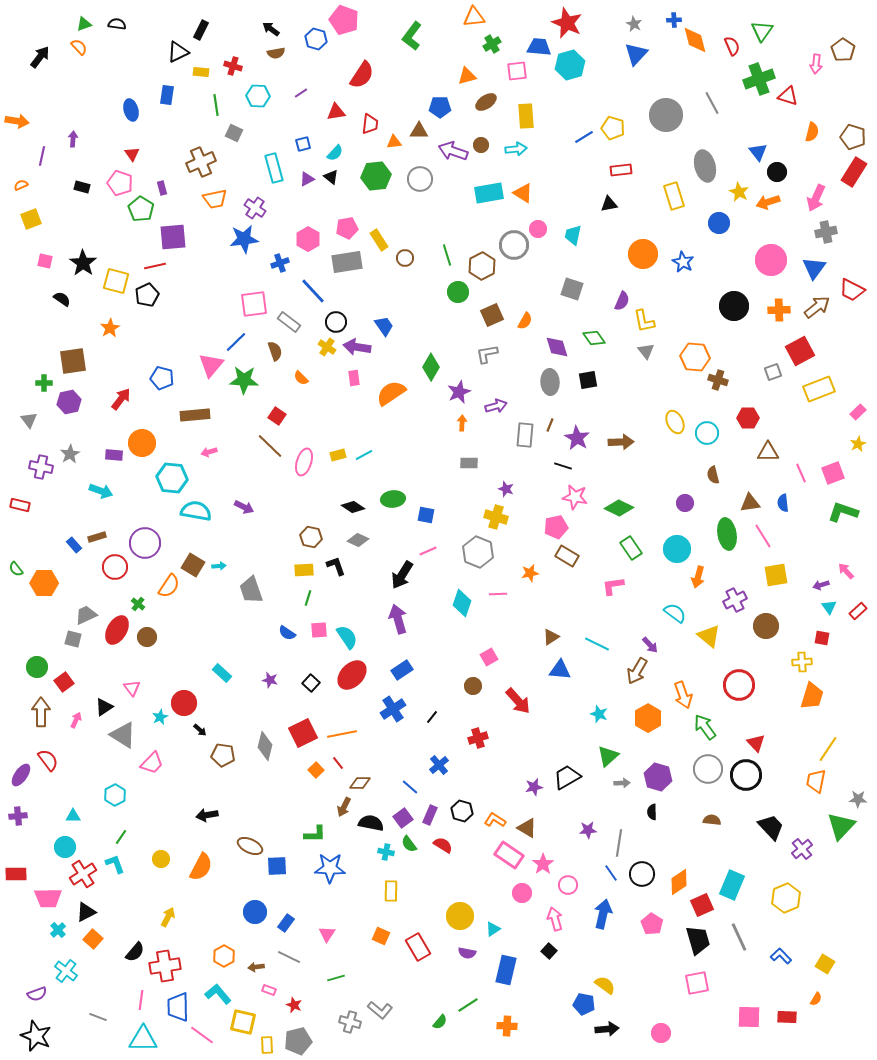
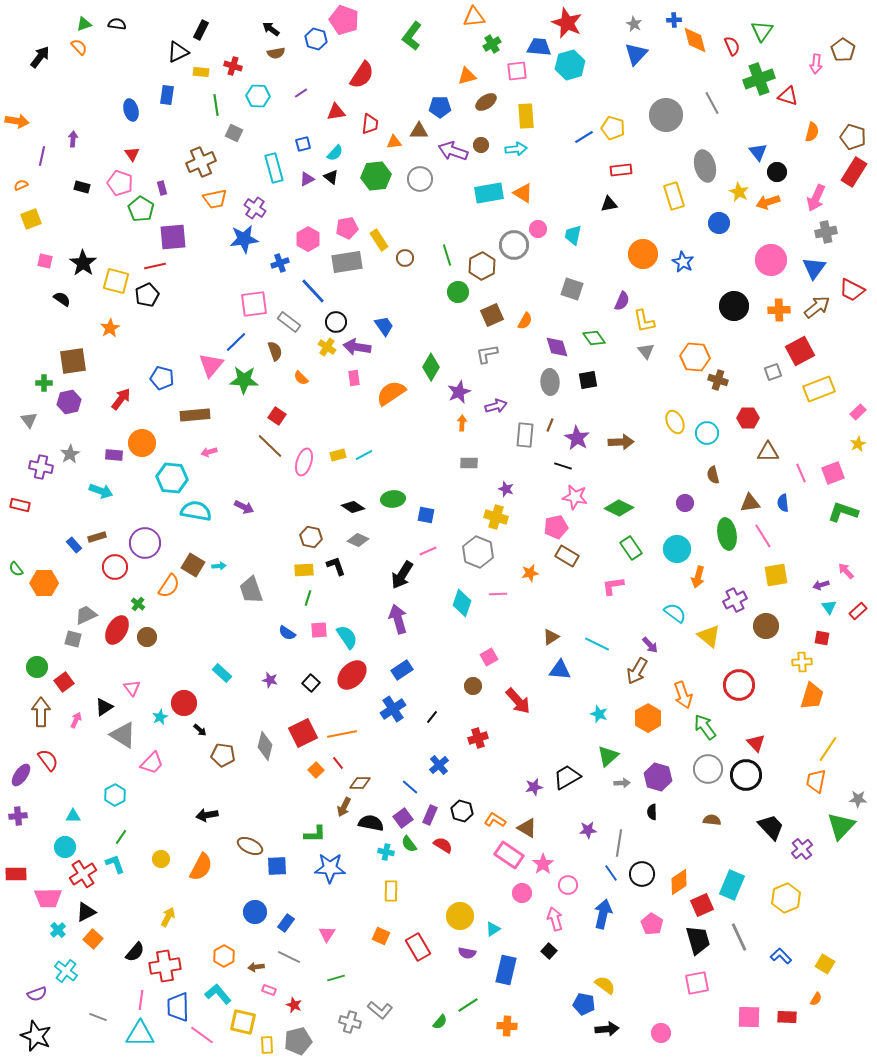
cyan triangle at (143, 1039): moved 3 px left, 5 px up
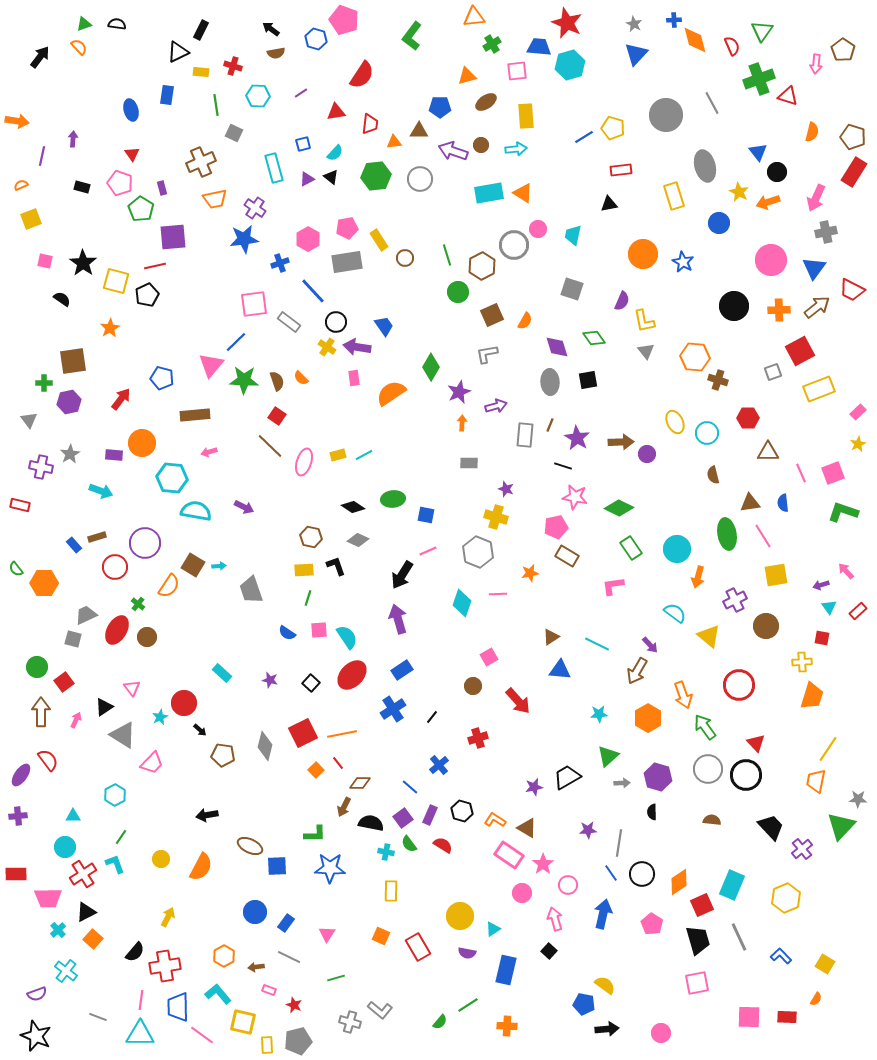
brown semicircle at (275, 351): moved 2 px right, 30 px down
purple circle at (685, 503): moved 38 px left, 49 px up
cyan star at (599, 714): rotated 24 degrees counterclockwise
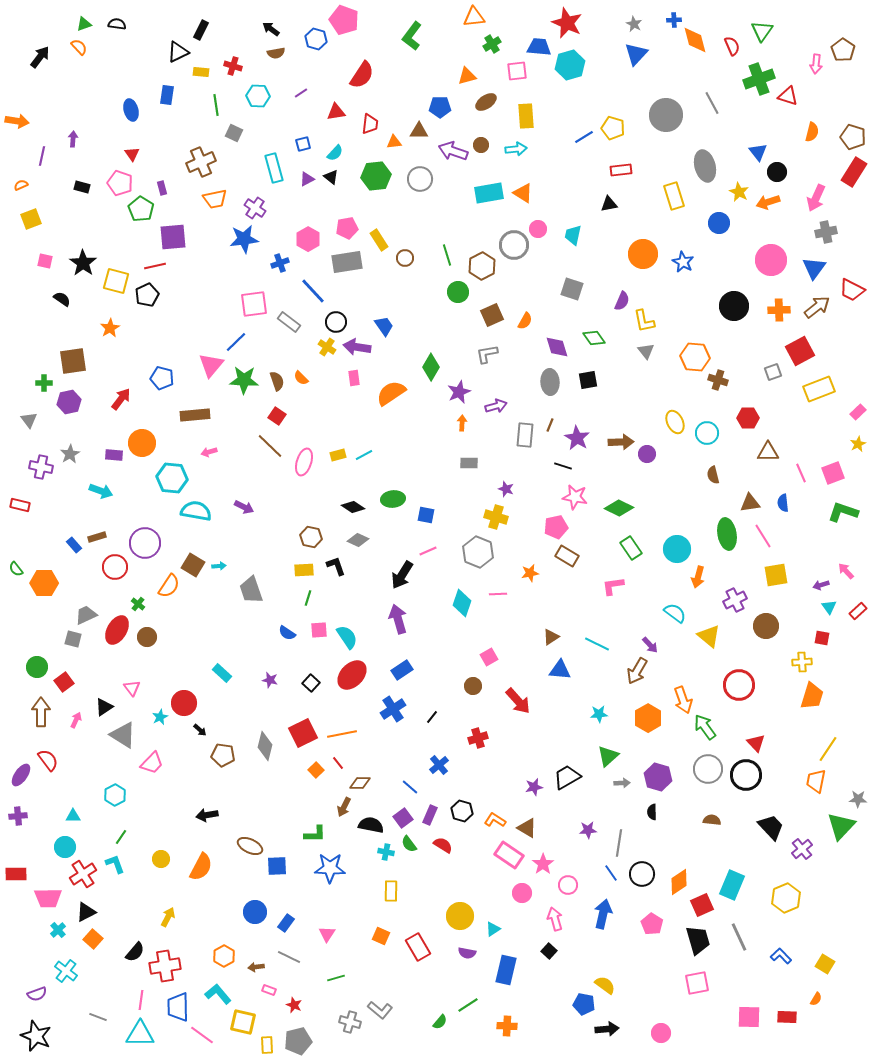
orange arrow at (683, 695): moved 5 px down
black semicircle at (371, 823): moved 2 px down
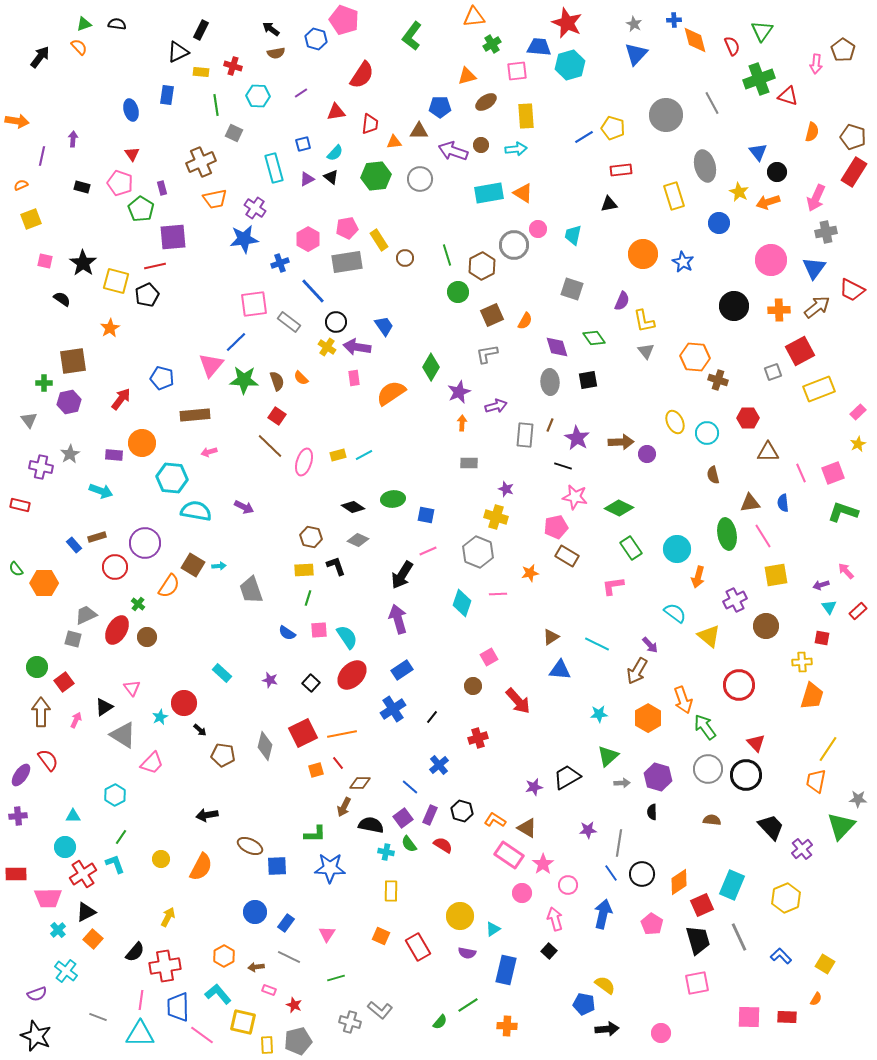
orange square at (316, 770): rotated 28 degrees clockwise
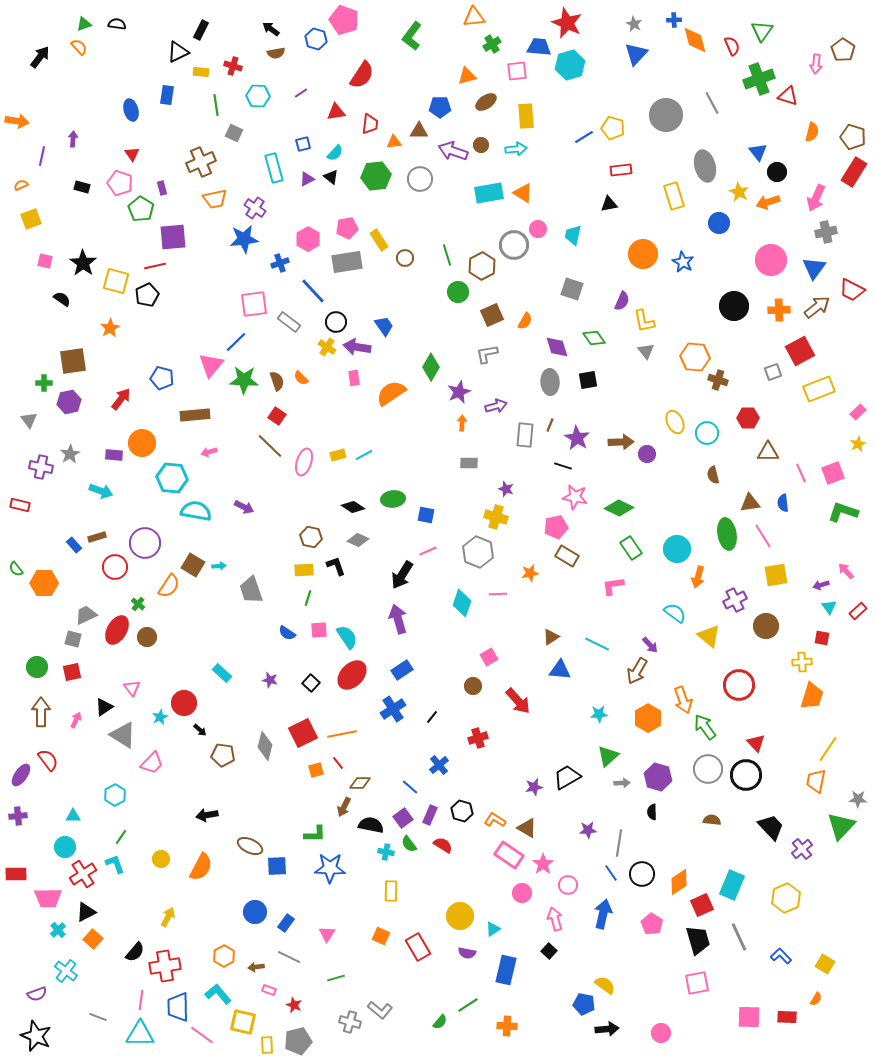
red square at (64, 682): moved 8 px right, 10 px up; rotated 24 degrees clockwise
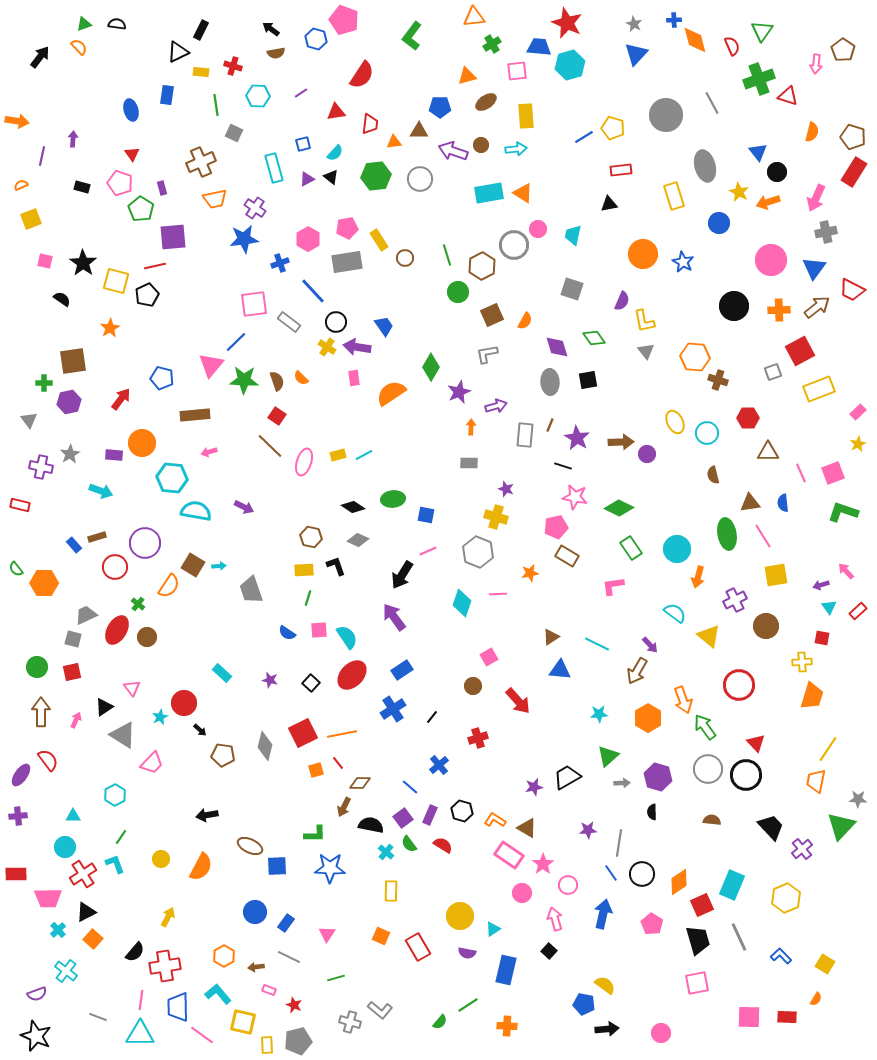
orange arrow at (462, 423): moved 9 px right, 4 px down
purple arrow at (398, 619): moved 4 px left, 2 px up; rotated 20 degrees counterclockwise
cyan cross at (386, 852): rotated 28 degrees clockwise
